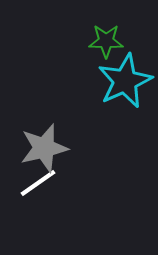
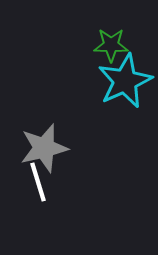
green star: moved 5 px right, 4 px down
white line: moved 1 px up; rotated 72 degrees counterclockwise
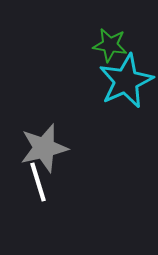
green star: moved 1 px left; rotated 8 degrees clockwise
cyan star: moved 1 px right
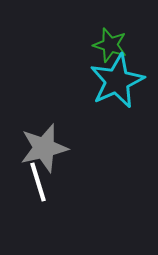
green star: rotated 8 degrees clockwise
cyan star: moved 9 px left
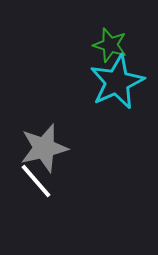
cyan star: moved 1 px down
white line: moved 2 px left, 1 px up; rotated 24 degrees counterclockwise
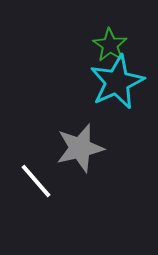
green star: rotated 16 degrees clockwise
gray star: moved 36 px right
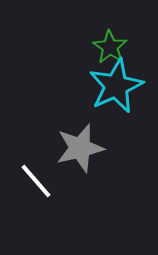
green star: moved 2 px down
cyan star: moved 1 px left, 4 px down
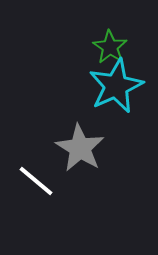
gray star: rotated 27 degrees counterclockwise
white line: rotated 9 degrees counterclockwise
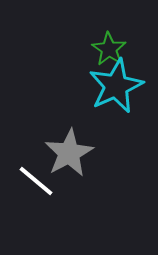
green star: moved 1 px left, 2 px down
gray star: moved 11 px left, 5 px down; rotated 12 degrees clockwise
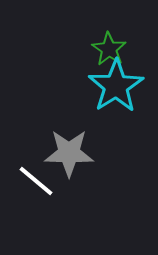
cyan star: rotated 8 degrees counterclockwise
gray star: rotated 30 degrees clockwise
